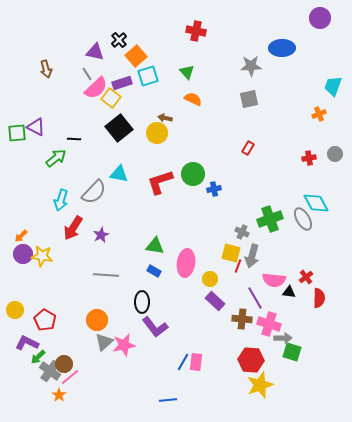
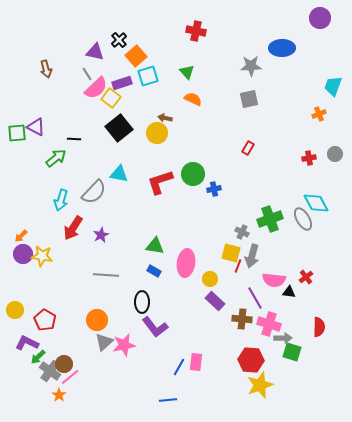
red semicircle at (319, 298): moved 29 px down
blue line at (183, 362): moved 4 px left, 5 px down
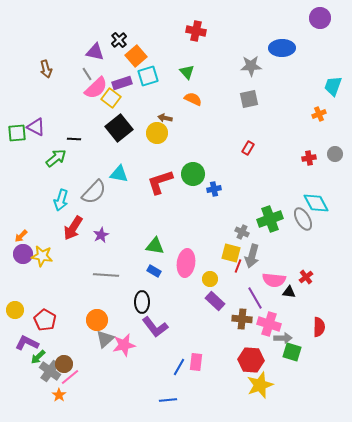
gray triangle at (104, 342): moved 1 px right, 3 px up
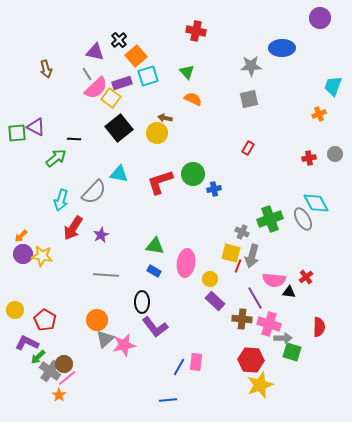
pink line at (70, 377): moved 3 px left, 1 px down
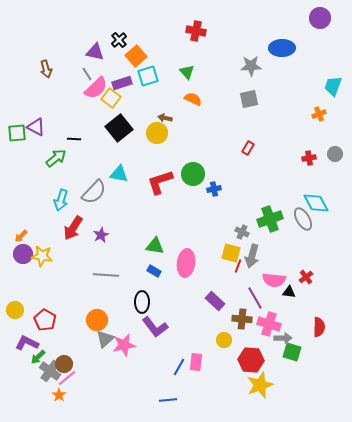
yellow circle at (210, 279): moved 14 px right, 61 px down
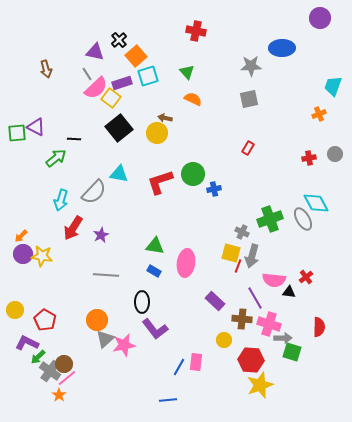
purple L-shape at (155, 327): moved 2 px down
